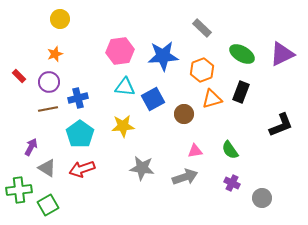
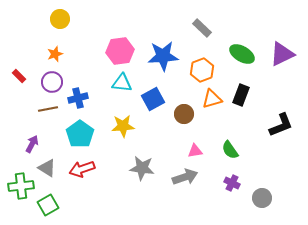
purple circle: moved 3 px right
cyan triangle: moved 3 px left, 4 px up
black rectangle: moved 3 px down
purple arrow: moved 1 px right, 3 px up
green cross: moved 2 px right, 4 px up
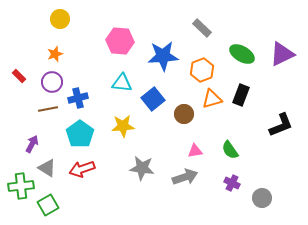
pink hexagon: moved 10 px up; rotated 12 degrees clockwise
blue square: rotated 10 degrees counterclockwise
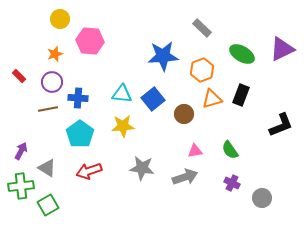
pink hexagon: moved 30 px left
purple triangle: moved 5 px up
cyan triangle: moved 11 px down
blue cross: rotated 18 degrees clockwise
purple arrow: moved 11 px left, 7 px down
red arrow: moved 7 px right, 2 px down
